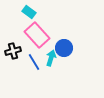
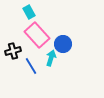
cyan rectangle: rotated 24 degrees clockwise
blue circle: moved 1 px left, 4 px up
blue line: moved 3 px left, 4 px down
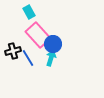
pink rectangle: moved 1 px right
blue circle: moved 10 px left
blue line: moved 3 px left, 8 px up
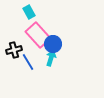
black cross: moved 1 px right, 1 px up
blue line: moved 4 px down
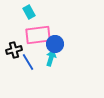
pink rectangle: rotated 55 degrees counterclockwise
blue circle: moved 2 px right
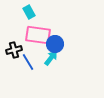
pink rectangle: rotated 15 degrees clockwise
cyan arrow: rotated 21 degrees clockwise
